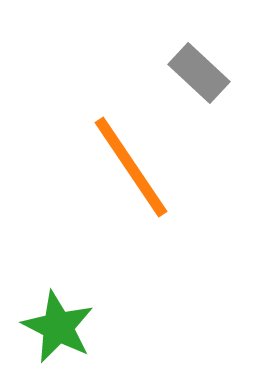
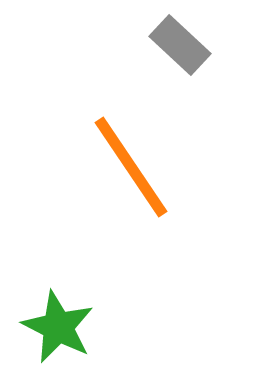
gray rectangle: moved 19 px left, 28 px up
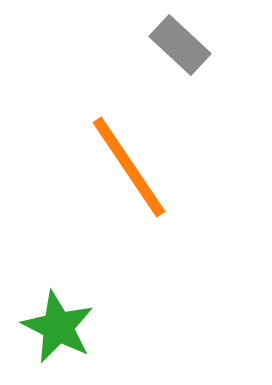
orange line: moved 2 px left
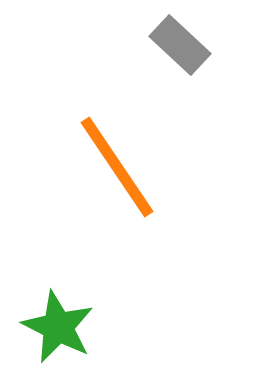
orange line: moved 12 px left
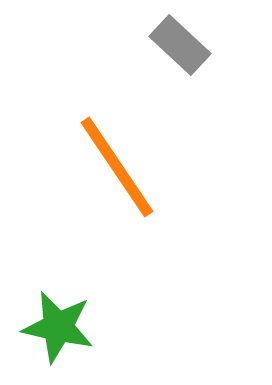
green star: rotated 14 degrees counterclockwise
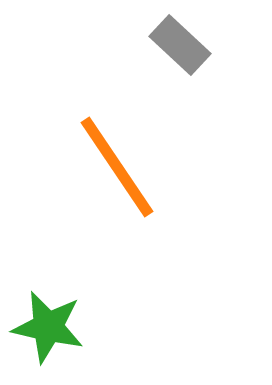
green star: moved 10 px left
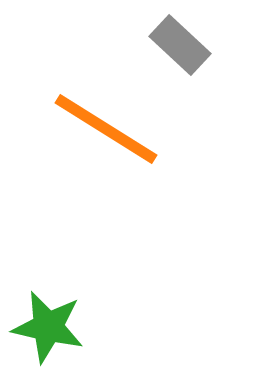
orange line: moved 11 px left, 38 px up; rotated 24 degrees counterclockwise
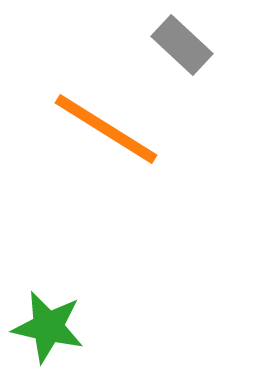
gray rectangle: moved 2 px right
